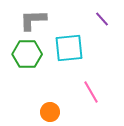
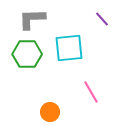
gray L-shape: moved 1 px left, 1 px up
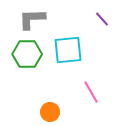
cyan square: moved 1 px left, 2 px down
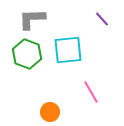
green hexagon: rotated 20 degrees clockwise
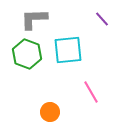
gray L-shape: moved 2 px right
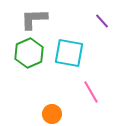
purple line: moved 2 px down
cyan square: moved 1 px right, 3 px down; rotated 16 degrees clockwise
green hexagon: moved 2 px right, 1 px up; rotated 16 degrees clockwise
orange circle: moved 2 px right, 2 px down
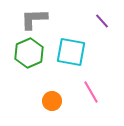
cyan square: moved 2 px right, 1 px up
orange circle: moved 13 px up
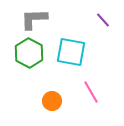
purple line: moved 1 px right, 1 px up
green hexagon: rotated 8 degrees counterclockwise
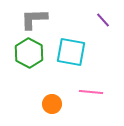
pink line: rotated 55 degrees counterclockwise
orange circle: moved 3 px down
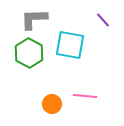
cyan square: moved 1 px left, 7 px up
pink line: moved 6 px left, 4 px down
